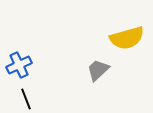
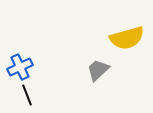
blue cross: moved 1 px right, 2 px down
black line: moved 1 px right, 4 px up
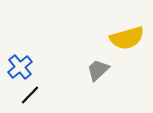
blue cross: rotated 15 degrees counterclockwise
black line: moved 3 px right; rotated 65 degrees clockwise
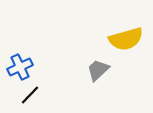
yellow semicircle: moved 1 px left, 1 px down
blue cross: rotated 15 degrees clockwise
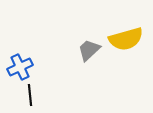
gray trapezoid: moved 9 px left, 20 px up
black line: rotated 50 degrees counterclockwise
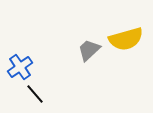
blue cross: rotated 10 degrees counterclockwise
black line: moved 5 px right, 1 px up; rotated 35 degrees counterclockwise
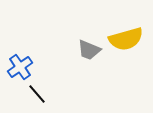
gray trapezoid: rotated 115 degrees counterclockwise
black line: moved 2 px right
